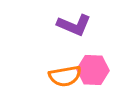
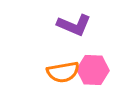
orange semicircle: moved 2 px left, 4 px up
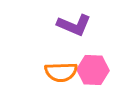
orange semicircle: moved 2 px left; rotated 8 degrees clockwise
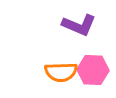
purple L-shape: moved 5 px right
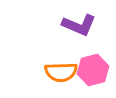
pink hexagon: rotated 16 degrees counterclockwise
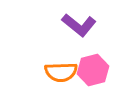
purple L-shape: rotated 16 degrees clockwise
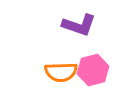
purple L-shape: rotated 20 degrees counterclockwise
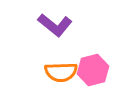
purple L-shape: moved 24 px left; rotated 20 degrees clockwise
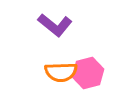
pink hexagon: moved 5 px left, 3 px down
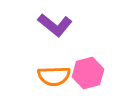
orange semicircle: moved 7 px left, 4 px down
